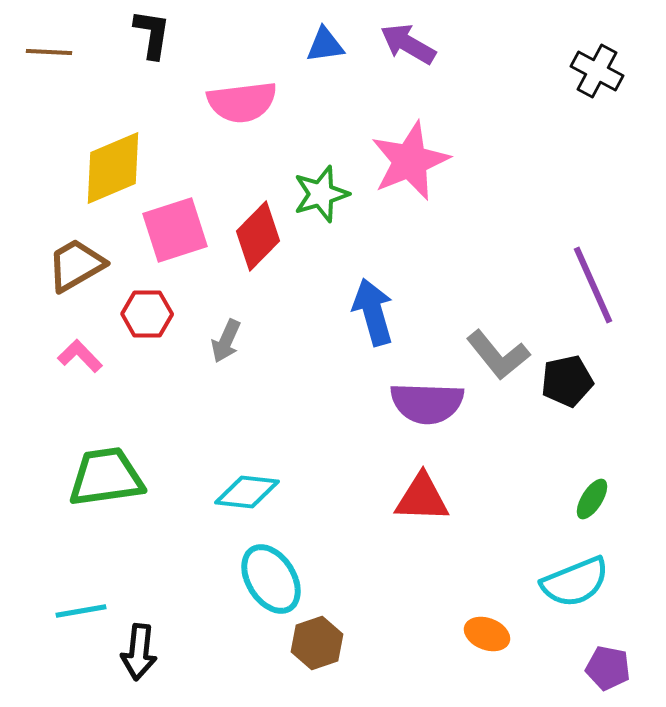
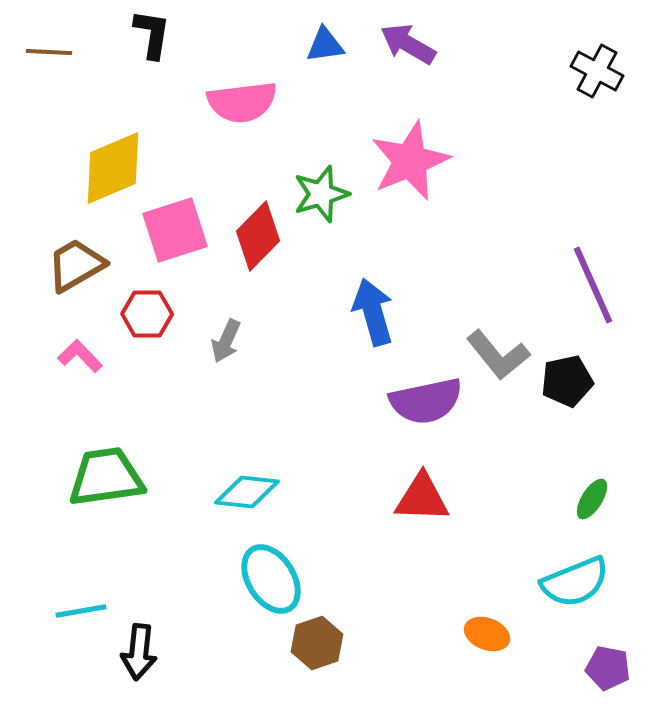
purple semicircle: moved 1 px left, 2 px up; rotated 14 degrees counterclockwise
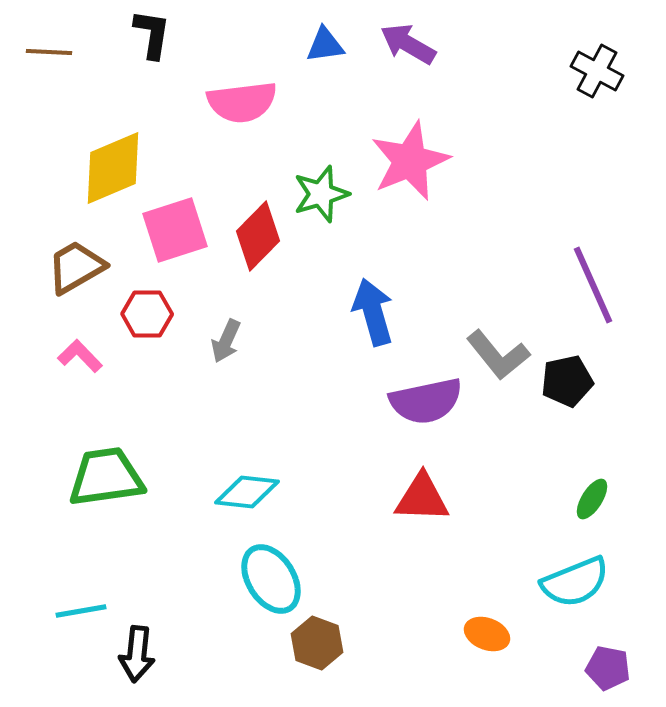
brown trapezoid: moved 2 px down
brown hexagon: rotated 21 degrees counterclockwise
black arrow: moved 2 px left, 2 px down
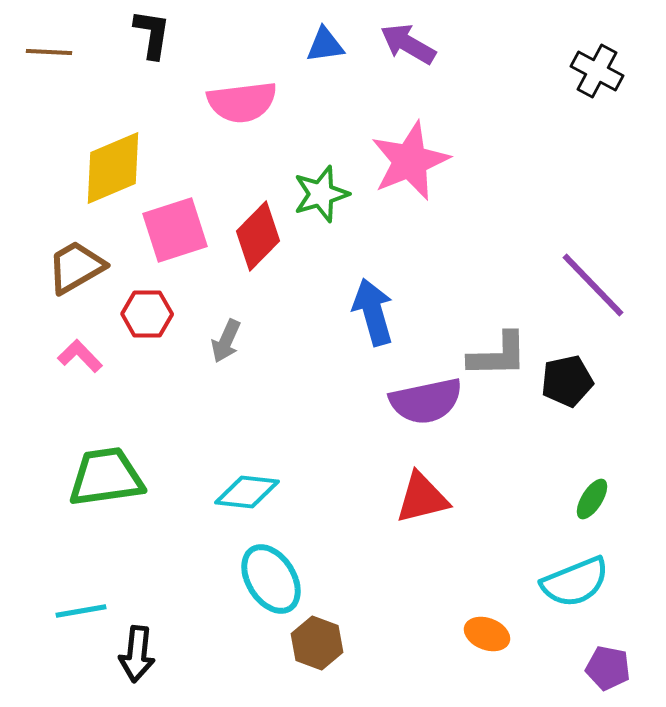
purple line: rotated 20 degrees counterclockwise
gray L-shape: rotated 52 degrees counterclockwise
red triangle: rotated 16 degrees counterclockwise
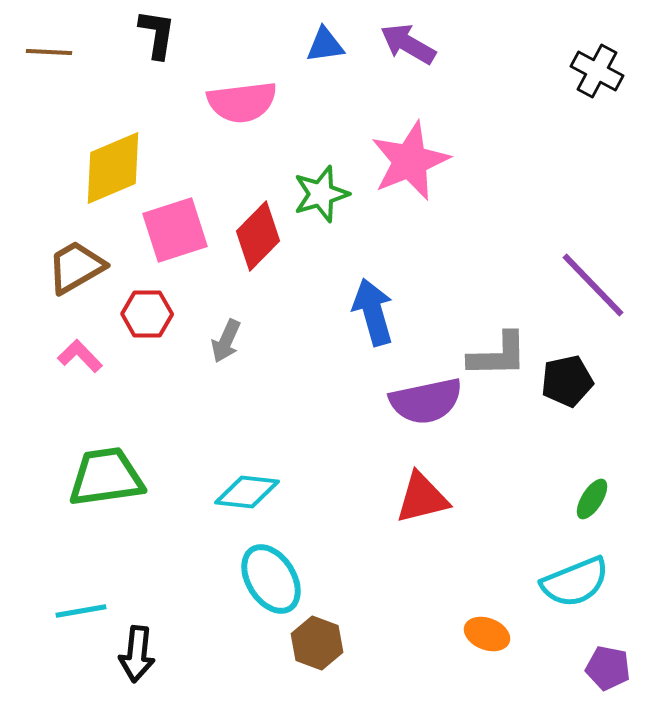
black L-shape: moved 5 px right
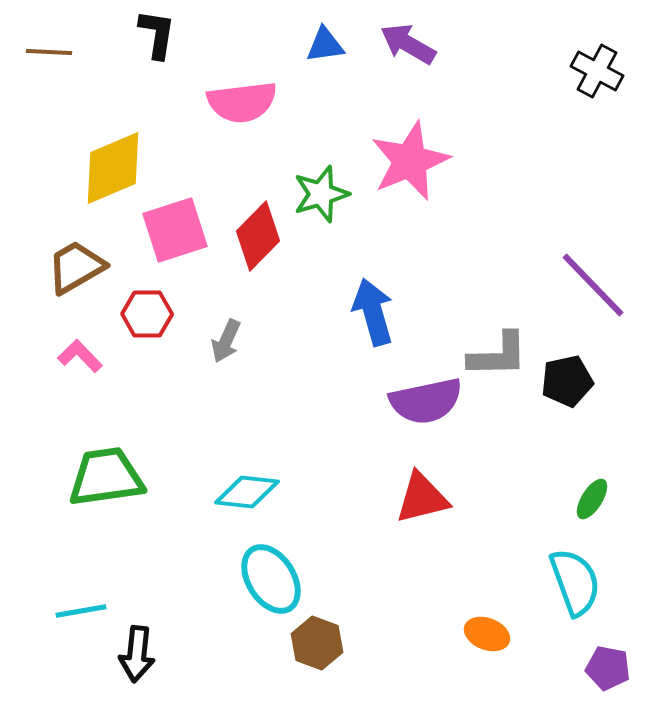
cyan semicircle: rotated 88 degrees counterclockwise
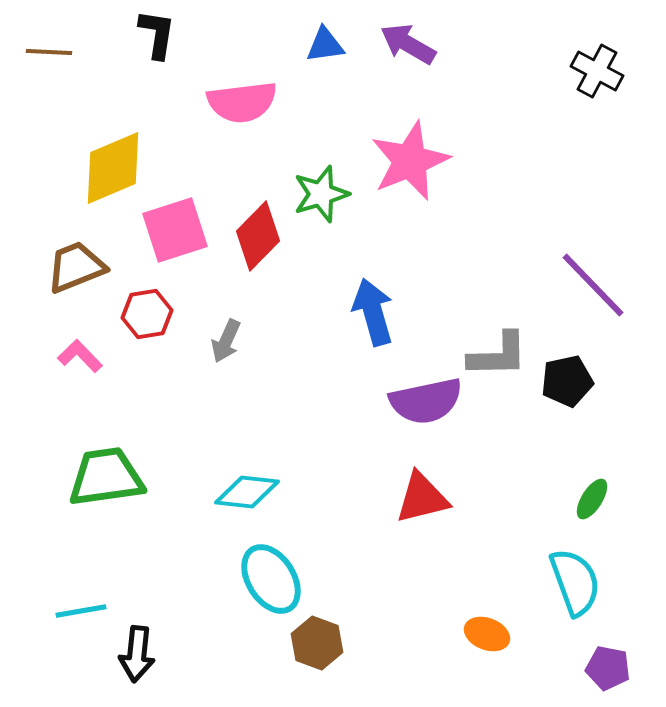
brown trapezoid: rotated 8 degrees clockwise
red hexagon: rotated 9 degrees counterclockwise
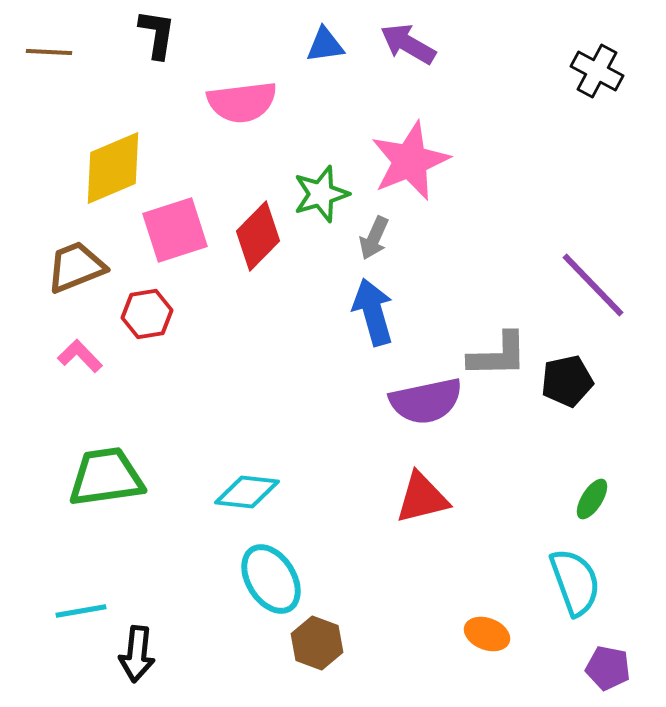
gray arrow: moved 148 px right, 103 px up
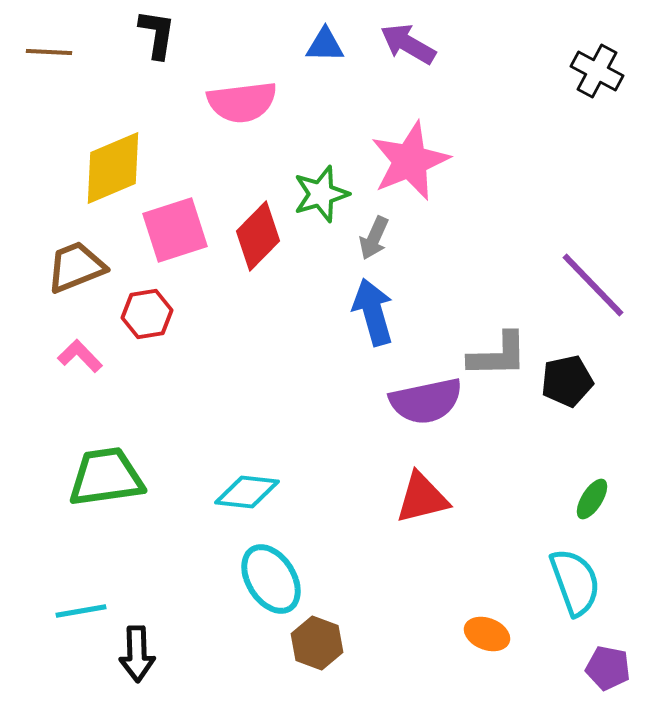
blue triangle: rotated 9 degrees clockwise
black arrow: rotated 8 degrees counterclockwise
